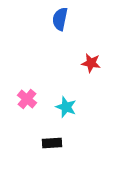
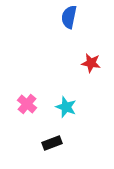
blue semicircle: moved 9 px right, 2 px up
pink cross: moved 5 px down
black rectangle: rotated 18 degrees counterclockwise
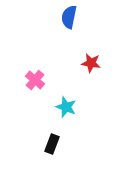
pink cross: moved 8 px right, 24 px up
black rectangle: moved 1 px down; rotated 48 degrees counterclockwise
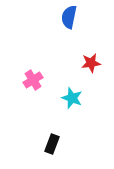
red star: rotated 18 degrees counterclockwise
pink cross: moved 2 px left; rotated 18 degrees clockwise
cyan star: moved 6 px right, 9 px up
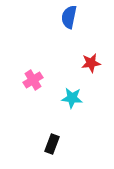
cyan star: rotated 15 degrees counterclockwise
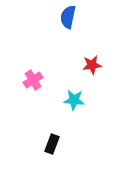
blue semicircle: moved 1 px left
red star: moved 1 px right, 2 px down
cyan star: moved 2 px right, 2 px down
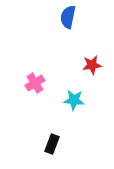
pink cross: moved 2 px right, 3 px down
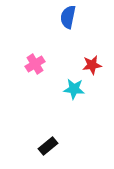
pink cross: moved 19 px up
cyan star: moved 11 px up
black rectangle: moved 4 px left, 2 px down; rotated 30 degrees clockwise
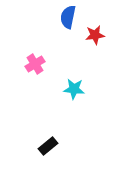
red star: moved 3 px right, 30 px up
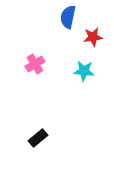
red star: moved 2 px left, 2 px down
cyan star: moved 10 px right, 18 px up
black rectangle: moved 10 px left, 8 px up
